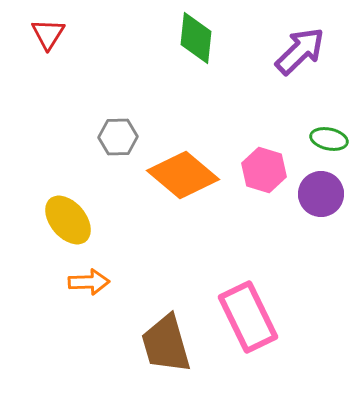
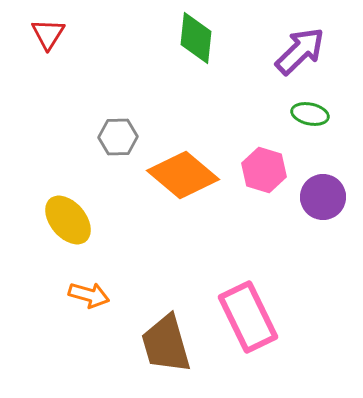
green ellipse: moved 19 px left, 25 px up
purple circle: moved 2 px right, 3 px down
orange arrow: moved 13 px down; rotated 18 degrees clockwise
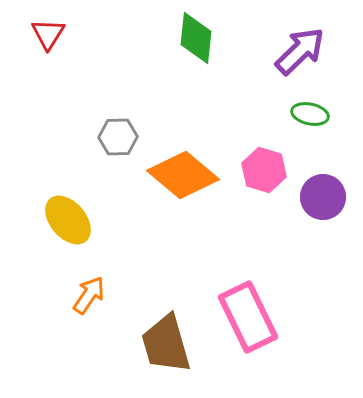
orange arrow: rotated 72 degrees counterclockwise
